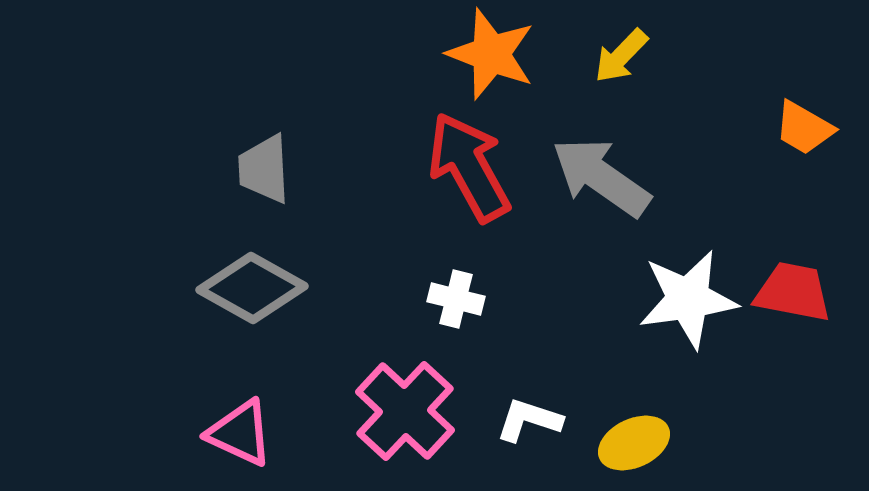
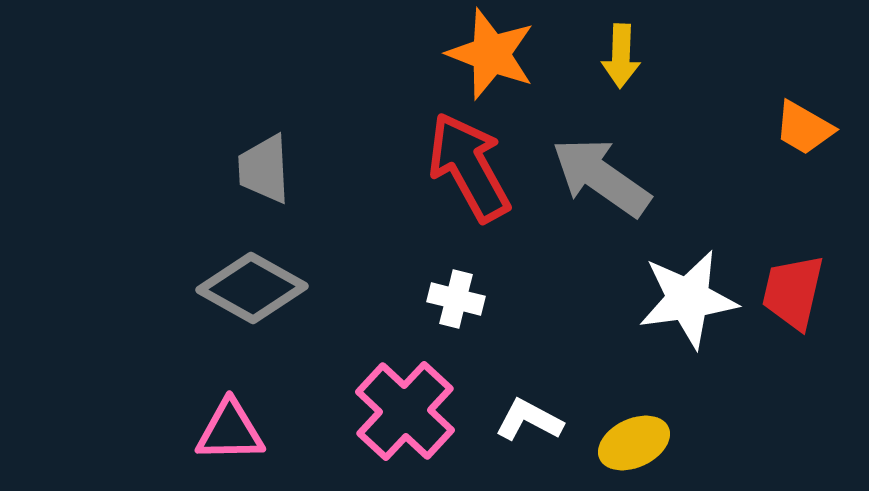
yellow arrow: rotated 42 degrees counterclockwise
red trapezoid: rotated 88 degrees counterclockwise
white L-shape: rotated 10 degrees clockwise
pink triangle: moved 10 px left, 2 px up; rotated 26 degrees counterclockwise
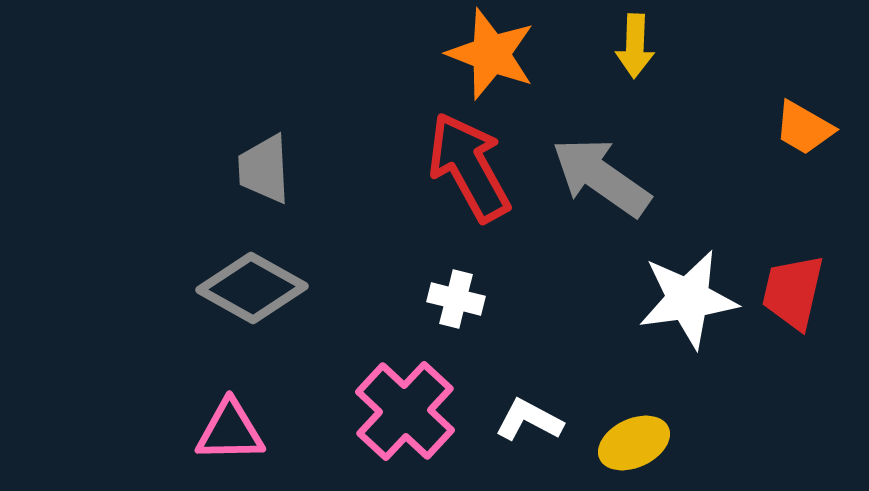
yellow arrow: moved 14 px right, 10 px up
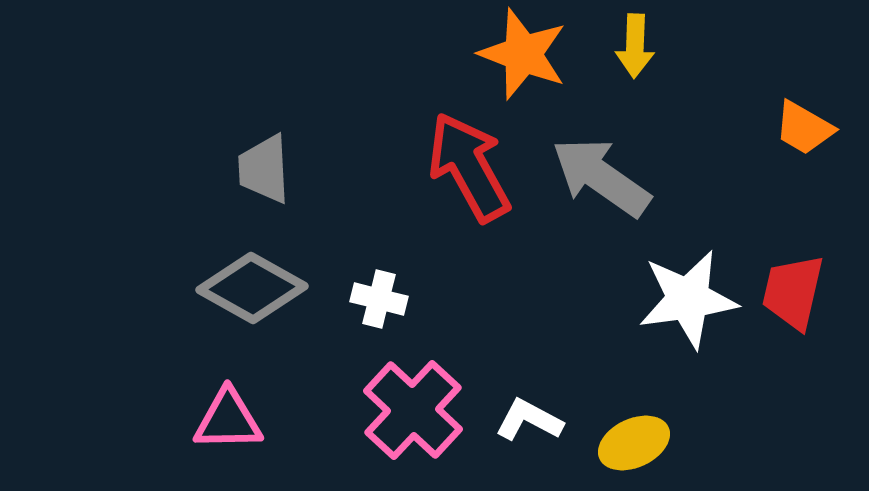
orange star: moved 32 px right
white cross: moved 77 px left
pink cross: moved 8 px right, 1 px up
pink triangle: moved 2 px left, 11 px up
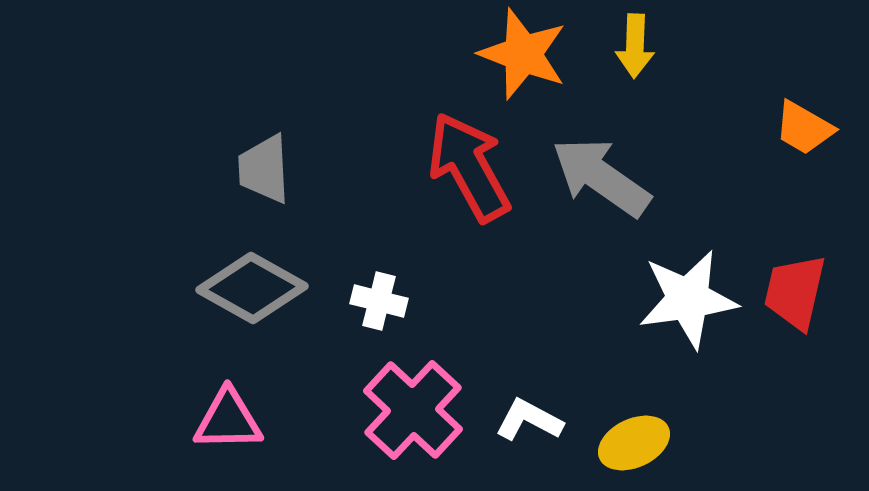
red trapezoid: moved 2 px right
white cross: moved 2 px down
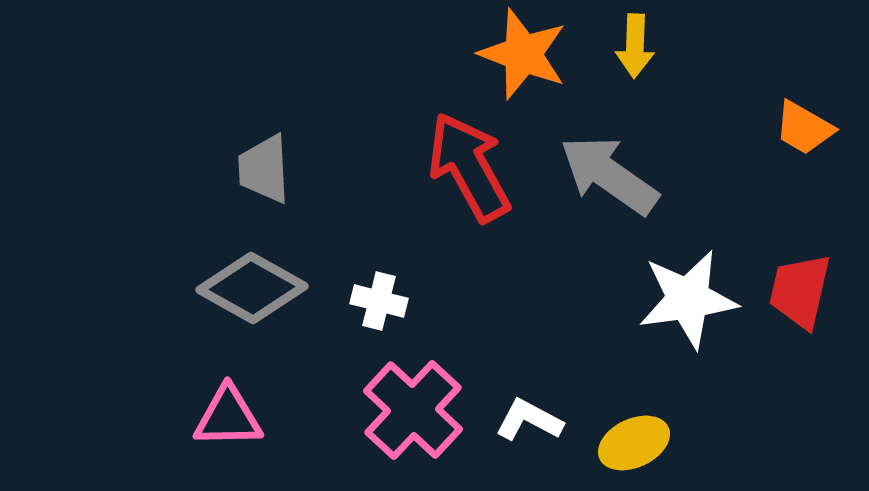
gray arrow: moved 8 px right, 2 px up
red trapezoid: moved 5 px right, 1 px up
pink triangle: moved 3 px up
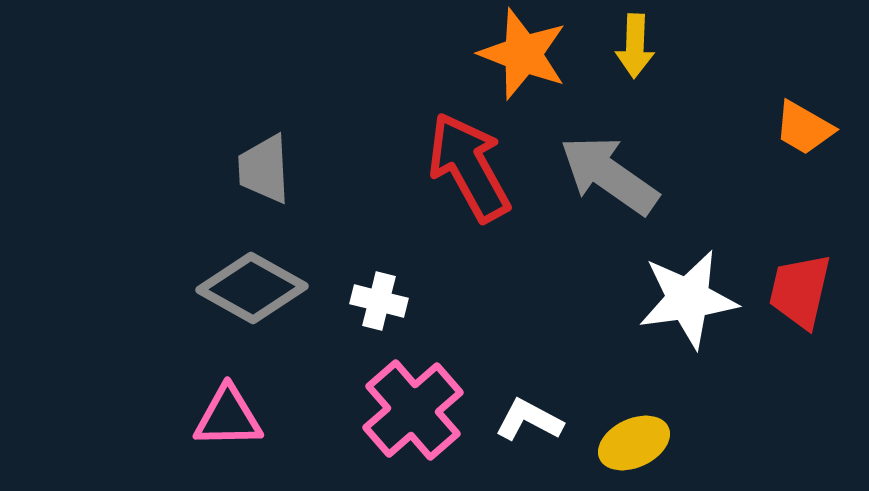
pink cross: rotated 6 degrees clockwise
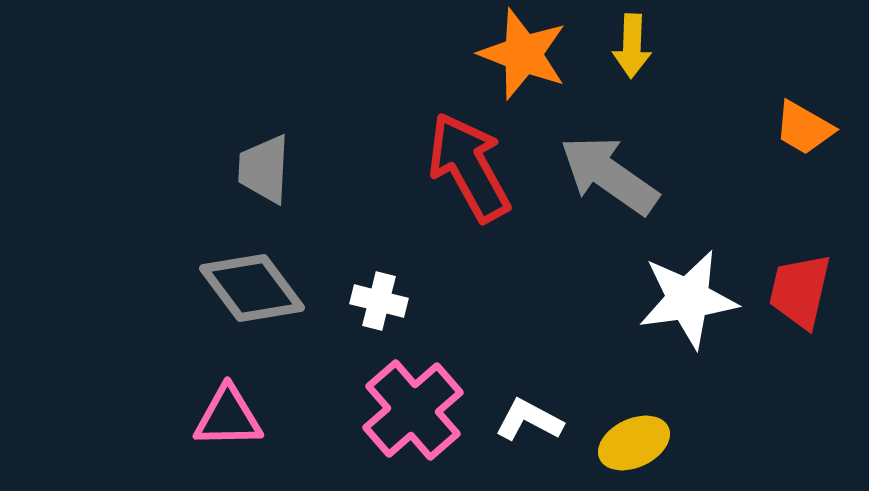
yellow arrow: moved 3 px left
gray trapezoid: rotated 6 degrees clockwise
gray diamond: rotated 24 degrees clockwise
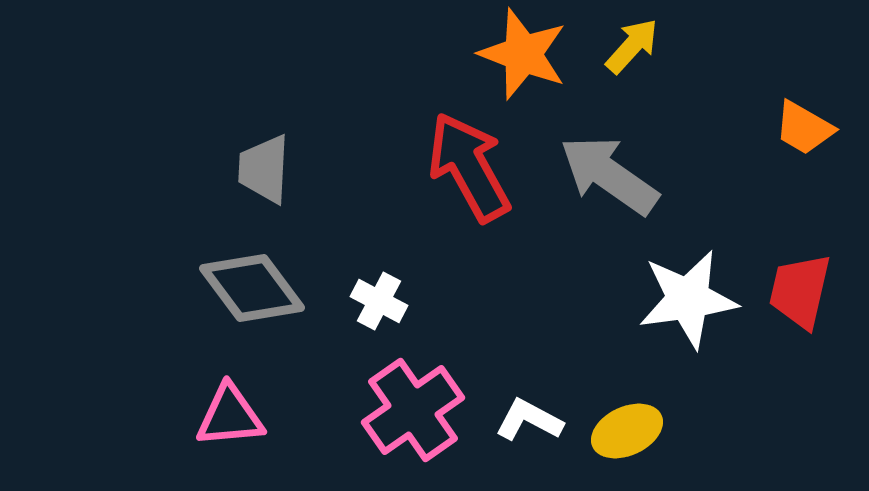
yellow arrow: rotated 140 degrees counterclockwise
white cross: rotated 14 degrees clockwise
pink cross: rotated 6 degrees clockwise
pink triangle: moved 2 px right, 1 px up; rotated 4 degrees counterclockwise
yellow ellipse: moved 7 px left, 12 px up
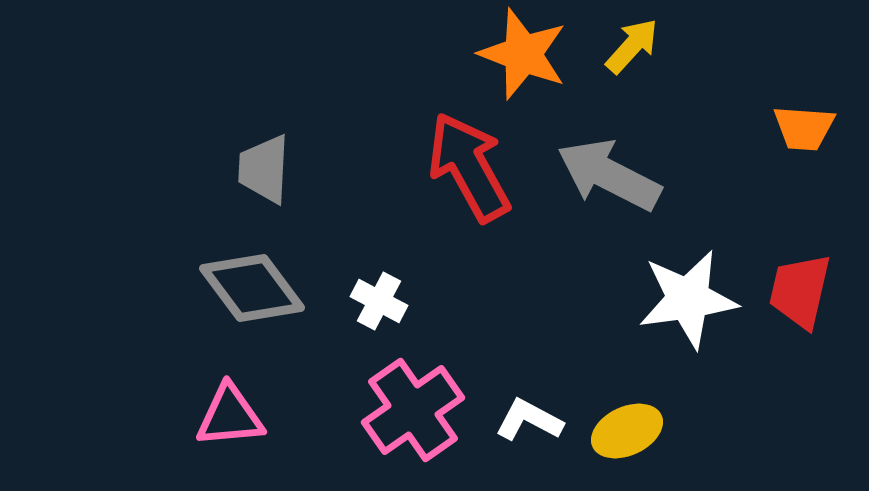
orange trapezoid: rotated 26 degrees counterclockwise
gray arrow: rotated 8 degrees counterclockwise
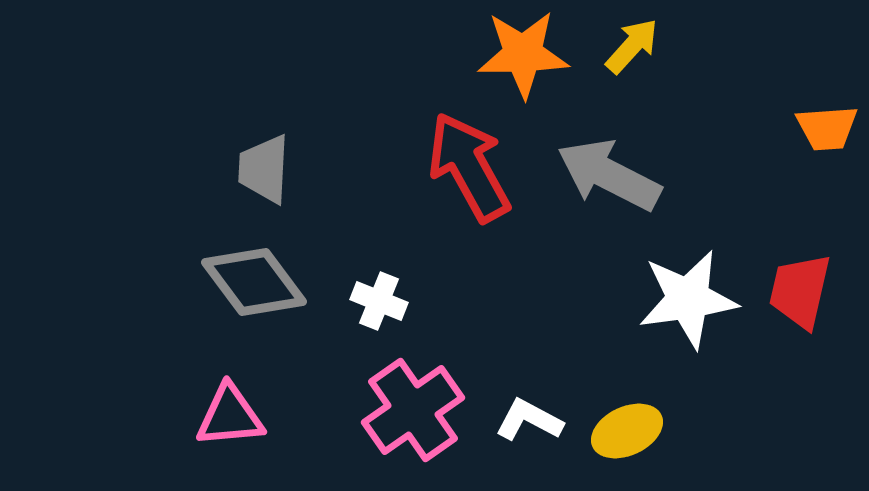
orange star: rotated 22 degrees counterclockwise
orange trapezoid: moved 23 px right; rotated 8 degrees counterclockwise
gray diamond: moved 2 px right, 6 px up
white cross: rotated 6 degrees counterclockwise
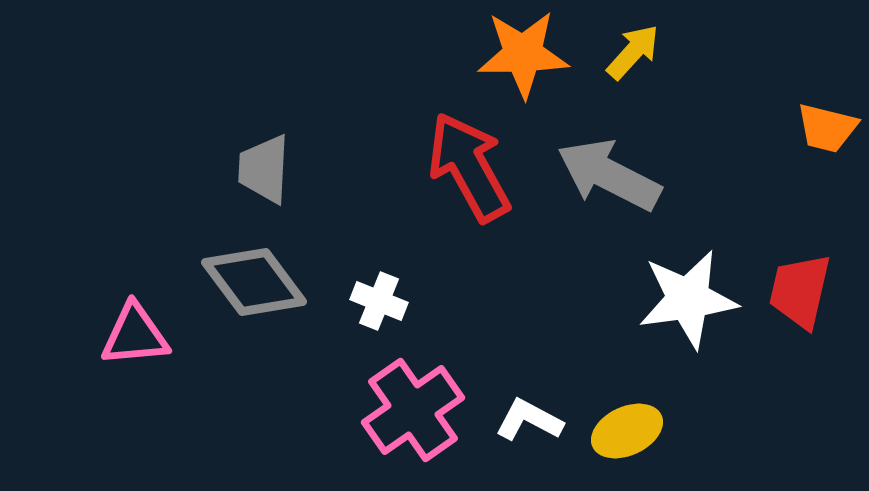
yellow arrow: moved 1 px right, 6 px down
orange trapezoid: rotated 18 degrees clockwise
pink triangle: moved 95 px left, 81 px up
